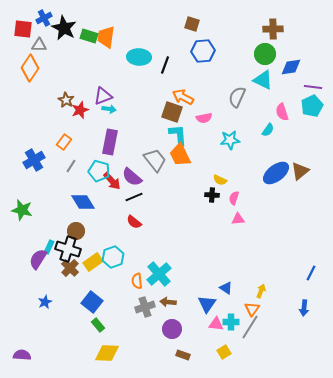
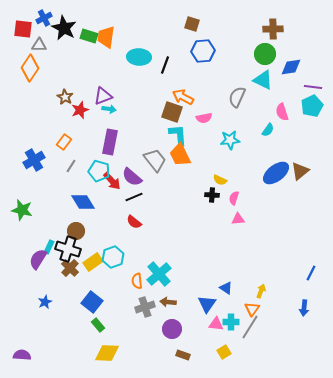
brown star at (66, 100): moved 1 px left, 3 px up
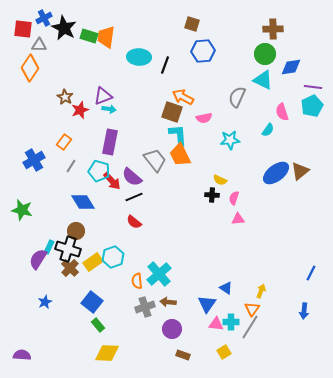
blue arrow at (304, 308): moved 3 px down
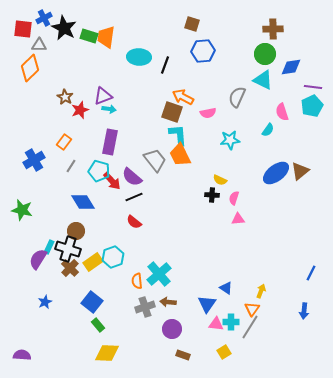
orange diamond at (30, 68): rotated 12 degrees clockwise
pink semicircle at (204, 118): moved 4 px right, 5 px up
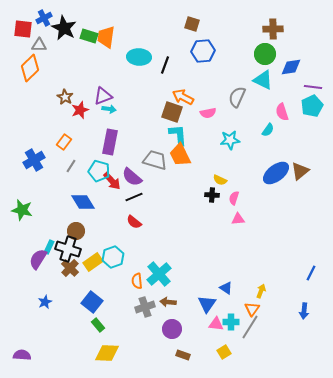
gray trapezoid at (155, 160): rotated 35 degrees counterclockwise
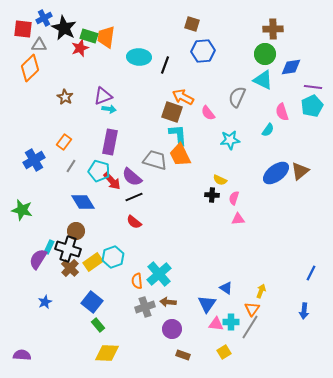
red star at (80, 110): moved 62 px up
pink semicircle at (208, 113): rotated 63 degrees clockwise
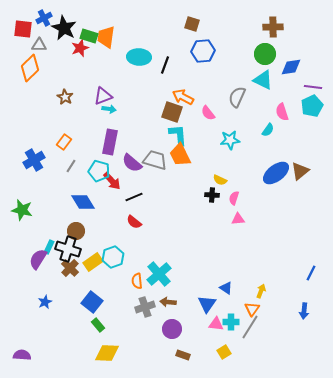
brown cross at (273, 29): moved 2 px up
purple semicircle at (132, 177): moved 14 px up
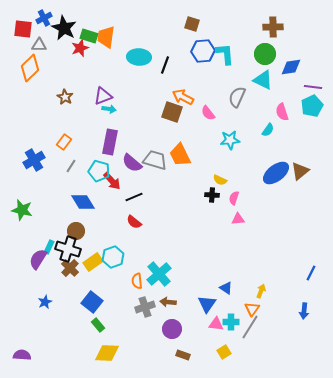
cyan L-shape at (178, 135): moved 47 px right, 81 px up
